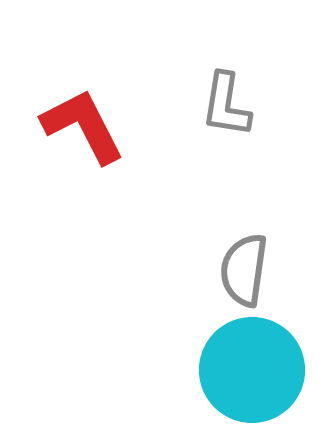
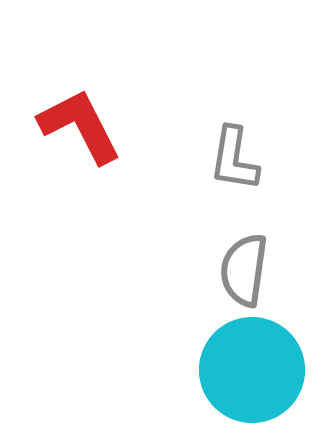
gray L-shape: moved 8 px right, 54 px down
red L-shape: moved 3 px left
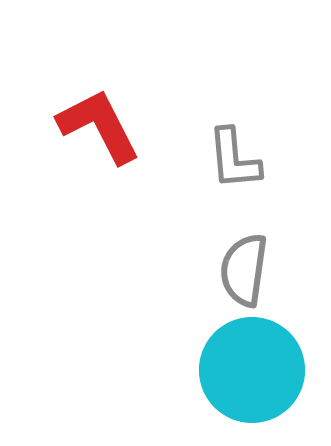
red L-shape: moved 19 px right
gray L-shape: rotated 14 degrees counterclockwise
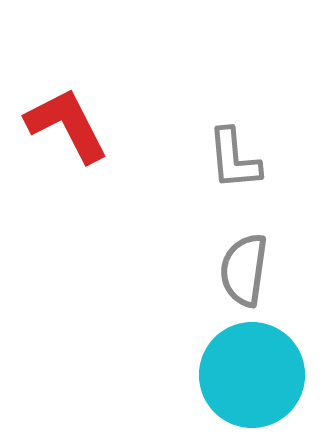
red L-shape: moved 32 px left, 1 px up
cyan circle: moved 5 px down
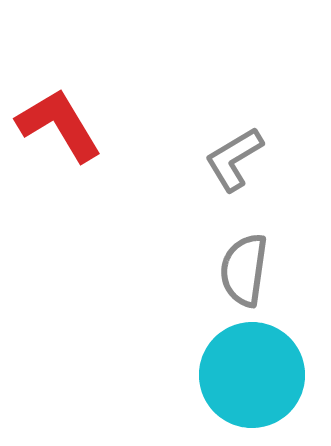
red L-shape: moved 8 px left; rotated 4 degrees counterclockwise
gray L-shape: rotated 64 degrees clockwise
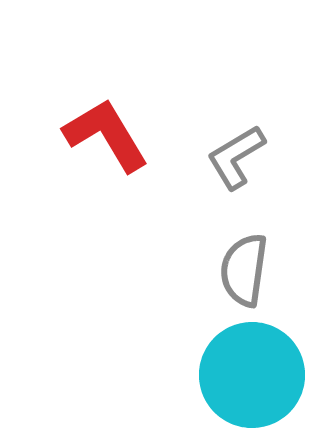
red L-shape: moved 47 px right, 10 px down
gray L-shape: moved 2 px right, 2 px up
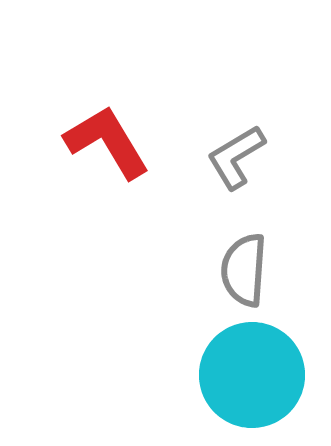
red L-shape: moved 1 px right, 7 px down
gray semicircle: rotated 4 degrees counterclockwise
